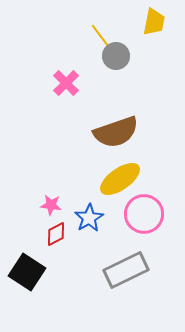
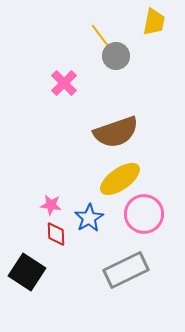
pink cross: moved 2 px left
red diamond: rotated 65 degrees counterclockwise
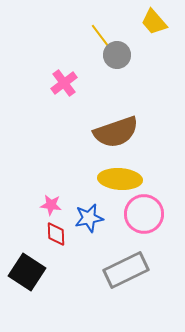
yellow trapezoid: rotated 128 degrees clockwise
gray circle: moved 1 px right, 1 px up
pink cross: rotated 8 degrees clockwise
yellow ellipse: rotated 39 degrees clockwise
blue star: rotated 20 degrees clockwise
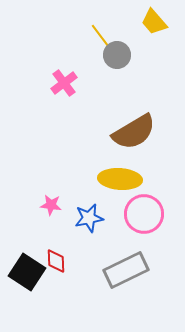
brown semicircle: moved 18 px right; rotated 12 degrees counterclockwise
red diamond: moved 27 px down
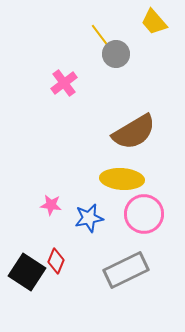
gray circle: moved 1 px left, 1 px up
yellow ellipse: moved 2 px right
red diamond: rotated 25 degrees clockwise
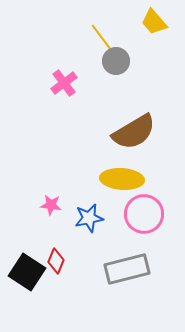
gray circle: moved 7 px down
gray rectangle: moved 1 px right, 1 px up; rotated 12 degrees clockwise
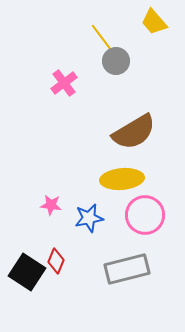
yellow ellipse: rotated 9 degrees counterclockwise
pink circle: moved 1 px right, 1 px down
